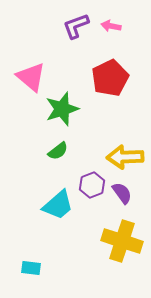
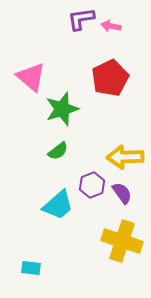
purple L-shape: moved 5 px right, 7 px up; rotated 12 degrees clockwise
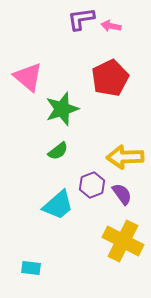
pink triangle: moved 3 px left
purple semicircle: moved 1 px down
yellow cross: moved 1 px right; rotated 9 degrees clockwise
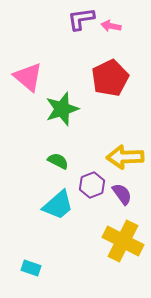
green semicircle: moved 10 px down; rotated 115 degrees counterclockwise
cyan rectangle: rotated 12 degrees clockwise
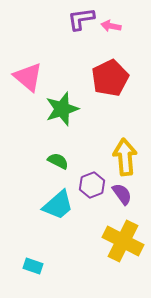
yellow arrow: rotated 87 degrees clockwise
cyan rectangle: moved 2 px right, 2 px up
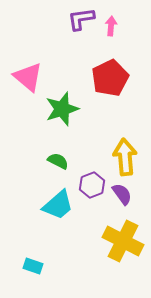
pink arrow: rotated 84 degrees clockwise
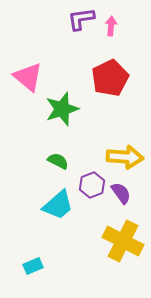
yellow arrow: rotated 99 degrees clockwise
purple semicircle: moved 1 px left, 1 px up
cyan rectangle: rotated 42 degrees counterclockwise
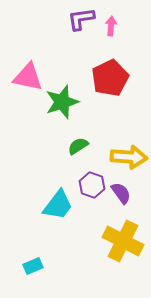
pink triangle: rotated 28 degrees counterclockwise
green star: moved 7 px up
yellow arrow: moved 4 px right
green semicircle: moved 20 px right, 15 px up; rotated 60 degrees counterclockwise
purple hexagon: rotated 20 degrees counterclockwise
cyan trapezoid: rotated 12 degrees counterclockwise
